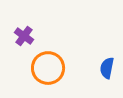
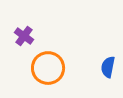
blue semicircle: moved 1 px right, 1 px up
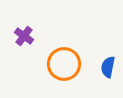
orange circle: moved 16 px right, 4 px up
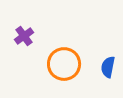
purple cross: rotated 18 degrees clockwise
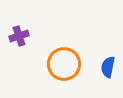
purple cross: moved 5 px left; rotated 18 degrees clockwise
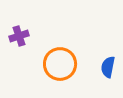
orange circle: moved 4 px left
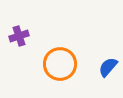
blue semicircle: rotated 30 degrees clockwise
